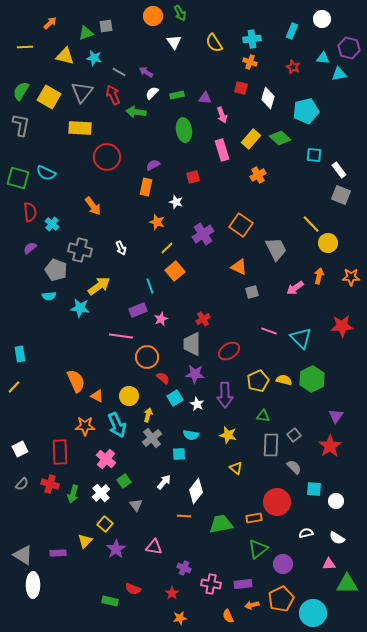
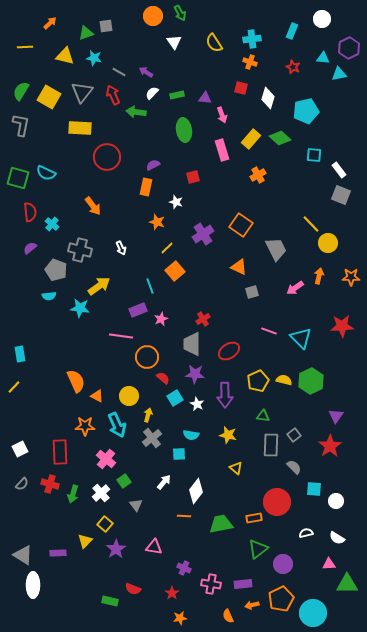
purple hexagon at (349, 48): rotated 20 degrees clockwise
green hexagon at (312, 379): moved 1 px left, 2 px down
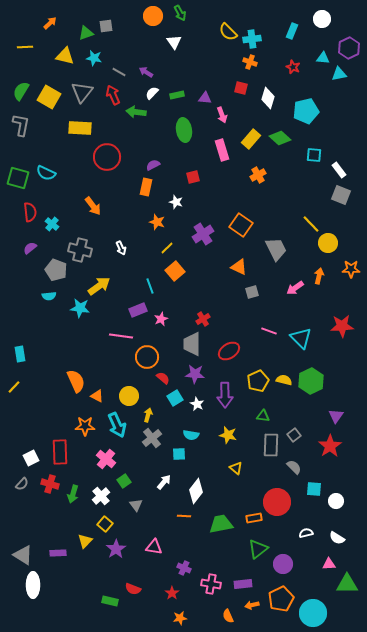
yellow semicircle at (214, 43): moved 14 px right, 11 px up; rotated 12 degrees counterclockwise
orange star at (351, 277): moved 8 px up
white square at (20, 449): moved 11 px right, 9 px down
white cross at (101, 493): moved 3 px down
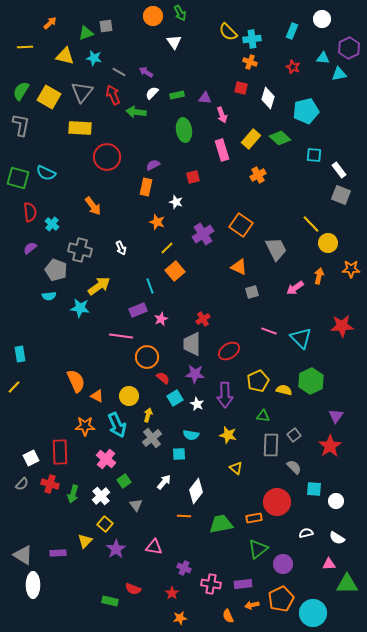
yellow semicircle at (284, 380): moved 10 px down
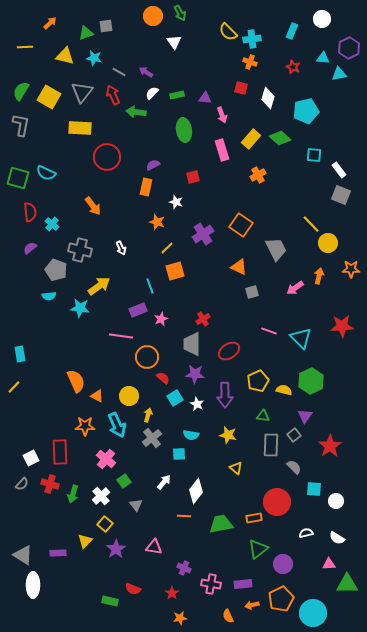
orange square at (175, 271): rotated 24 degrees clockwise
purple triangle at (336, 416): moved 31 px left
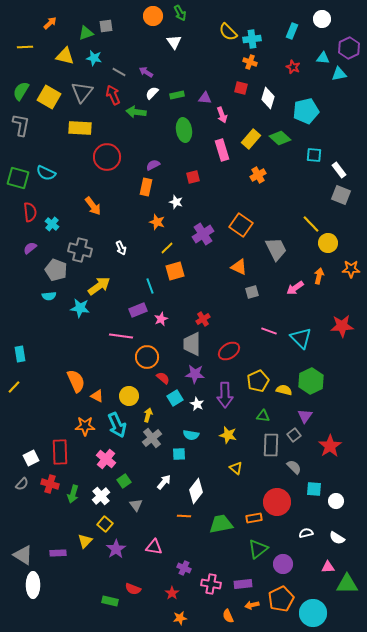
pink triangle at (329, 564): moved 1 px left, 3 px down
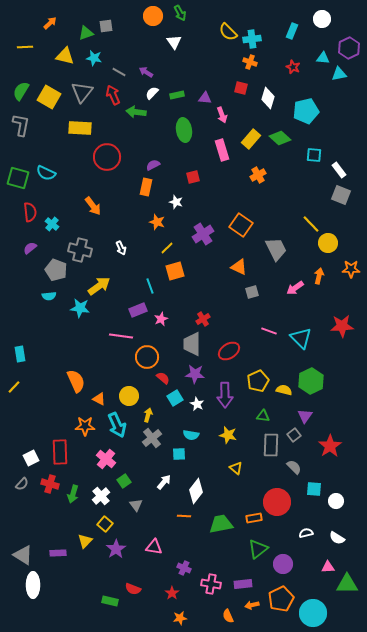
orange triangle at (97, 396): moved 2 px right, 3 px down
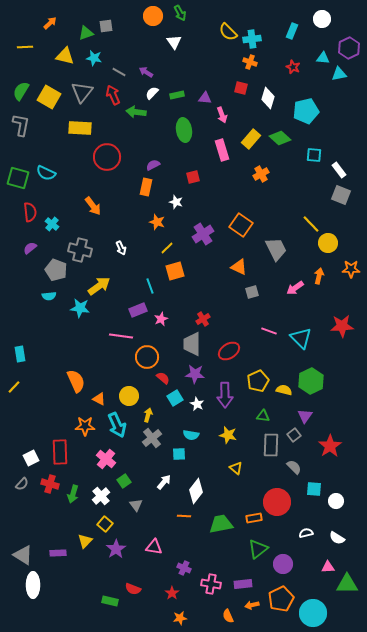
orange cross at (258, 175): moved 3 px right, 1 px up
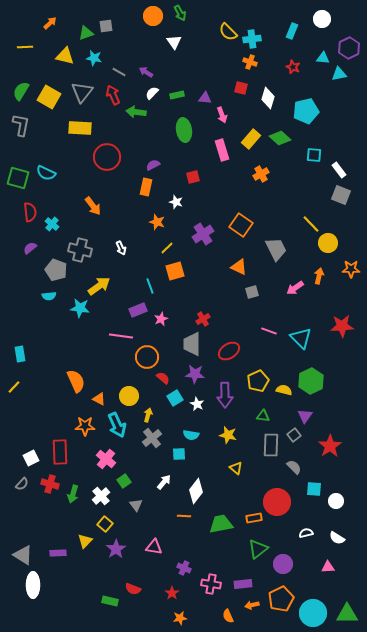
green triangle at (347, 584): moved 30 px down
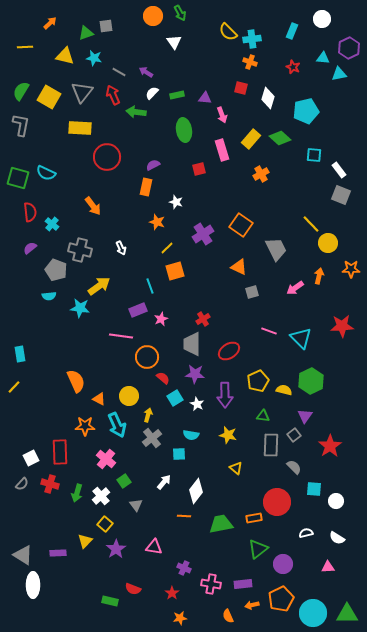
red square at (193, 177): moved 6 px right, 8 px up
green arrow at (73, 494): moved 4 px right, 1 px up
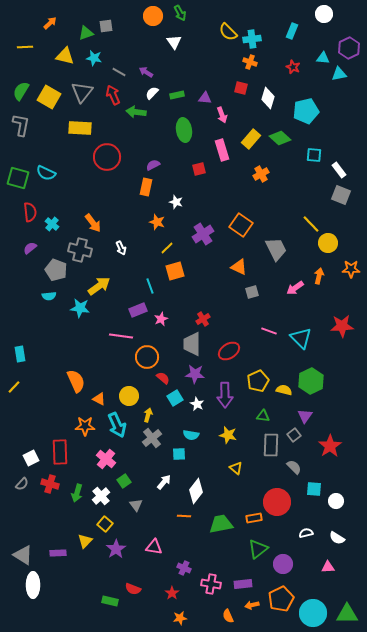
white circle at (322, 19): moved 2 px right, 5 px up
orange arrow at (93, 206): moved 17 px down
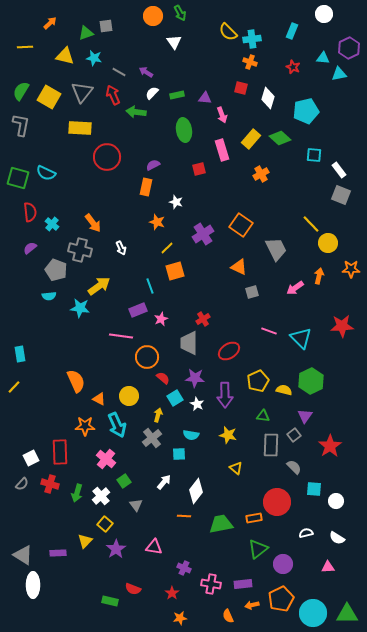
gray trapezoid at (192, 344): moved 3 px left, 1 px up
purple star at (195, 374): moved 4 px down
yellow arrow at (148, 415): moved 10 px right
